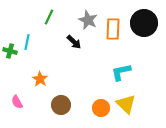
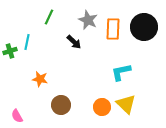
black circle: moved 4 px down
green cross: rotated 32 degrees counterclockwise
orange star: rotated 21 degrees counterclockwise
pink semicircle: moved 14 px down
orange circle: moved 1 px right, 1 px up
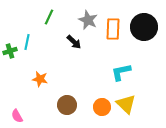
brown circle: moved 6 px right
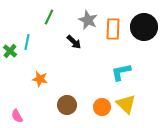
green cross: rotated 32 degrees counterclockwise
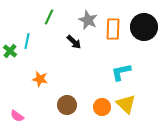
cyan line: moved 1 px up
pink semicircle: rotated 24 degrees counterclockwise
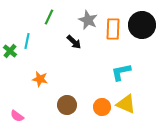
black circle: moved 2 px left, 2 px up
yellow triangle: rotated 20 degrees counterclockwise
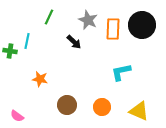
green cross: rotated 32 degrees counterclockwise
yellow triangle: moved 13 px right, 7 px down
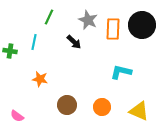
cyan line: moved 7 px right, 1 px down
cyan L-shape: rotated 25 degrees clockwise
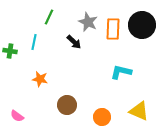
gray star: moved 2 px down
orange circle: moved 10 px down
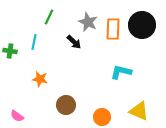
brown circle: moved 1 px left
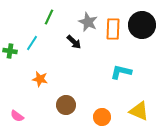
cyan line: moved 2 px left, 1 px down; rotated 21 degrees clockwise
